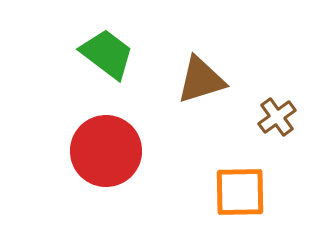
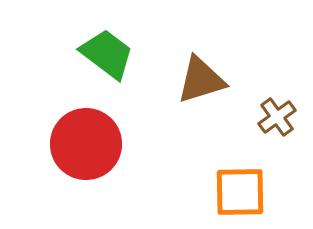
red circle: moved 20 px left, 7 px up
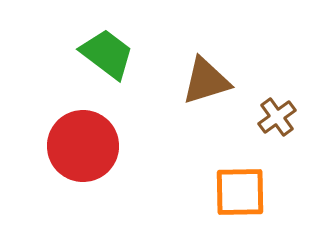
brown triangle: moved 5 px right, 1 px down
red circle: moved 3 px left, 2 px down
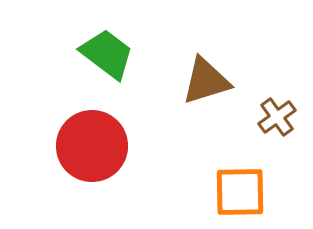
red circle: moved 9 px right
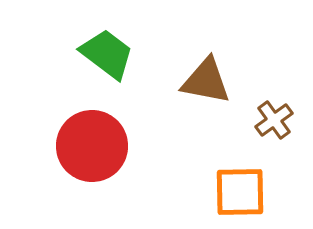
brown triangle: rotated 28 degrees clockwise
brown cross: moved 3 px left, 3 px down
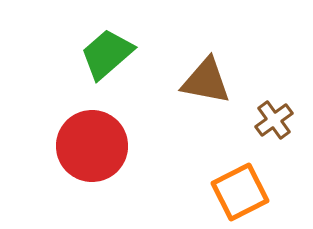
green trapezoid: rotated 78 degrees counterclockwise
orange square: rotated 26 degrees counterclockwise
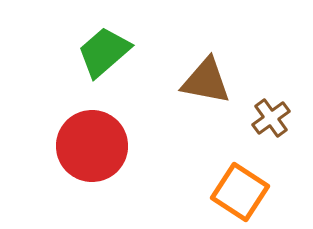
green trapezoid: moved 3 px left, 2 px up
brown cross: moved 3 px left, 2 px up
orange square: rotated 30 degrees counterclockwise
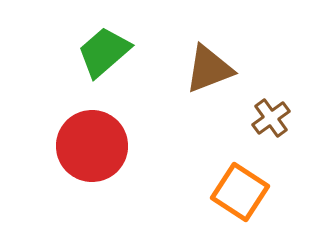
brown triangle: moved 3 px right, 12 px up; rotated 32 degrees counterclockwise
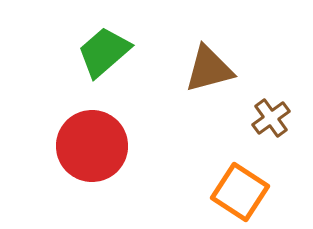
brown triangle: rotated 6 degrees clockwise
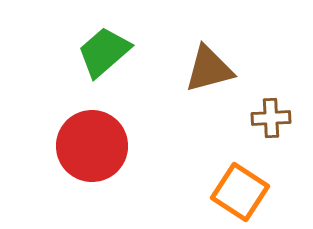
brown cross: rotated 33 degrees clockwise
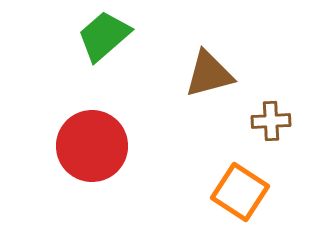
green trapezoid: moved 16 px up
brown triangle: moved 5 px down
brown cross: moved 3 px down
